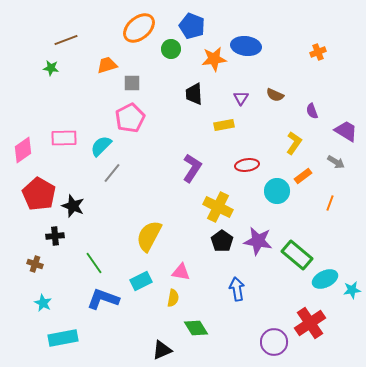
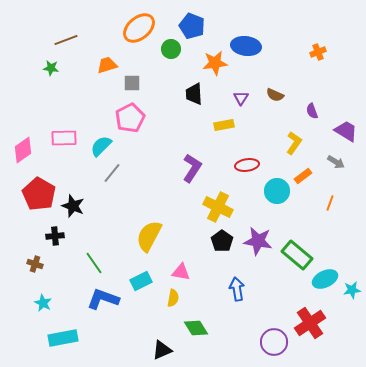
orange star at (214, 59): moved 1 px right, 4 px down
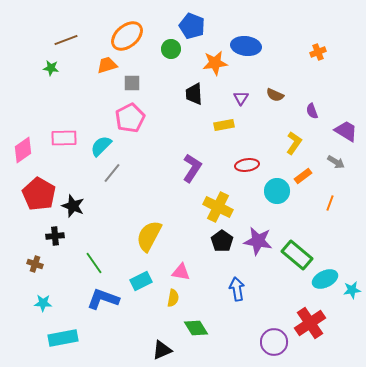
orange ellipse at (139, 28): moved 12 px left, 8 px down
cyan star at (43, 303): rotated 24 degrees counterclockwise
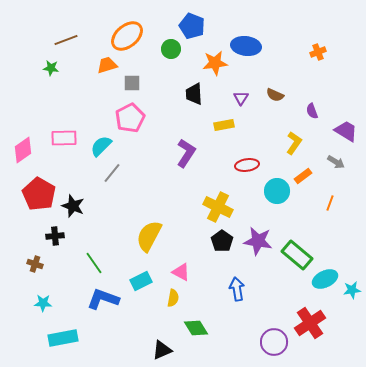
purple L-shape at (192, 168): moved 6 px left, 15 px up
pink triangle at (181, 272): rotated 18 degrees clockwise
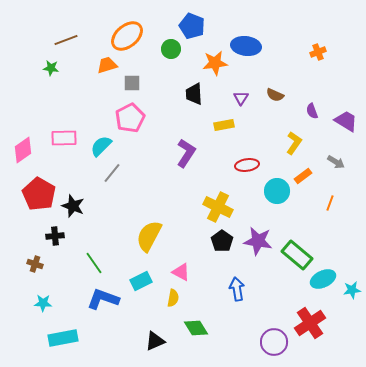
purple trapezoid at (346, 131): moved 10 px up
cyan ellipse at (325, 279): moved 2 px left
black triangle at (162, 350): moved 7 px left, 9 px up
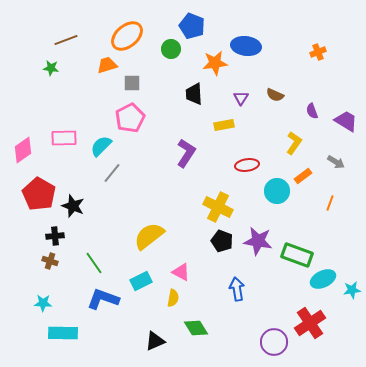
yellow semicircle at (149, 236): rotated 24 degrees clockwise
black pentagon at (222, 241): rotated 15 degrees counterclockwise
green rectangle at (297, 255): rotated 20 degrees counterclockwise
brown cross at (35, 264): moved 15 px right, 3 px up
cyan rectangle at (63, 338): moved 5 px up; rotated 12 degrees clockwise
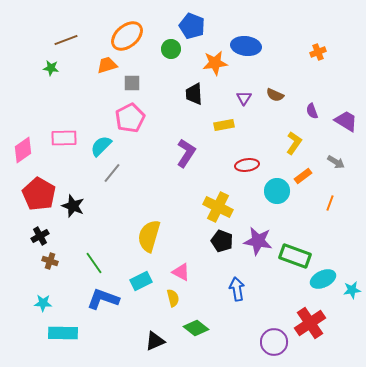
purple triangle at (241, 98): moved 3 px right
black cross at (55, 236): moved 15 px left; rotated 24 degrees counterclockwise
yellow semicircle at (149, 236): rotated 36 degrees counterclockwise
green rectangle at (297, 255): moved 2 px left, 1 px down
yellow semicircle at (173, 298): rotated 24 degrees counterclockwise
green diamond at (196, 328): rotated 20 degrees counterclockwise
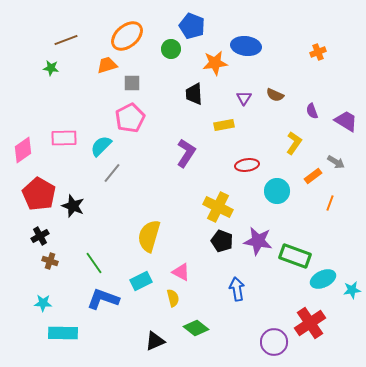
orange rectangle at (303, 176): moved 10 px right
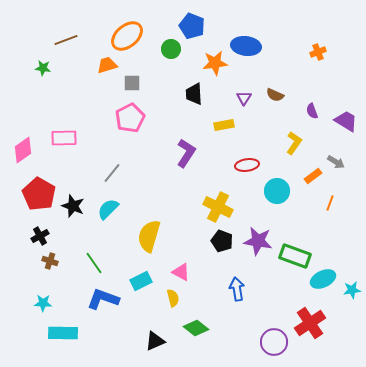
green star at (51, 68): moved 8 px left
cyan semicircle at (101, 146): moved 7 px right, 63 px down
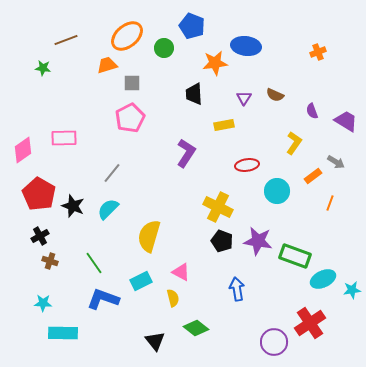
green circle at (171, 49): moved 7 px left, 1 px up
black triangle at (155, 341): rotated 45 degrees counterclockwise
